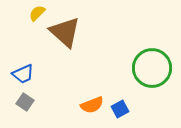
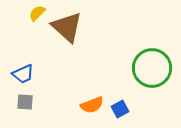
brown triangle: moved 2 px right, 5 px up
gray square: rotated 30 degrees counterclockwise
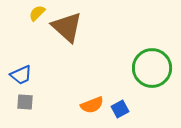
blue trapezoid: moved 2 px left, 1 px down
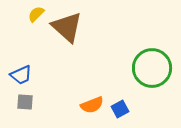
yellow semicircle: moved 1 px left, 1 px down
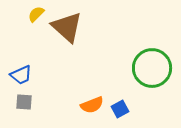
gray square: moved 1 px left
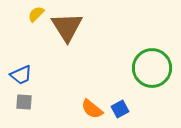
brown triangle: rotated 16 degrees clockwise
orange semicircle: moved 4 px down; rotated 60 degrees clockwise
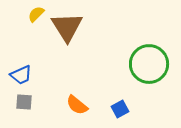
green circle: moved 3 px left, 4 px up
orange semicircle: moved 15 px left, 4 px up
